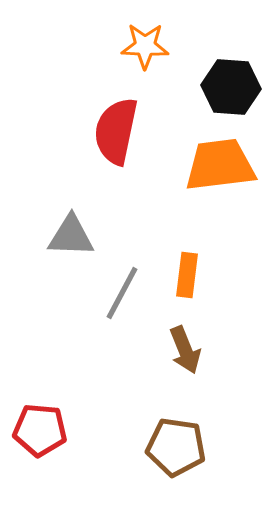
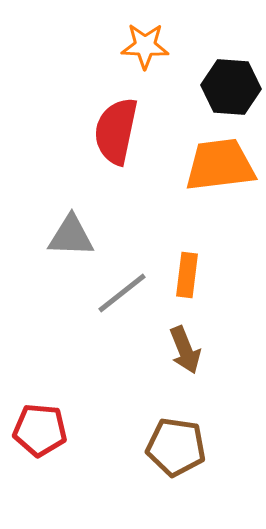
gray line: rotated 24 degrees clockwise
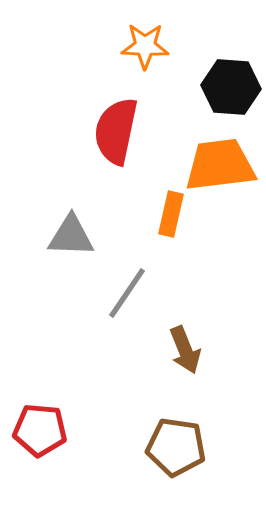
orange rectangle: moved 16 px left, 61 px up; rotated 6 degrees clockwise
gray line: moved 5 px right; rotated 18 degrees counterclockwise
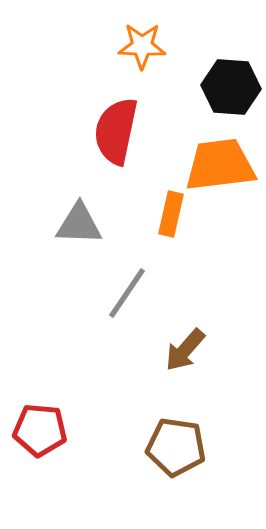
orange star: moved 3 px left
gray triangle: moved 8 px right, 12 px up
brown arrow: rotated 63 degrees clockwise
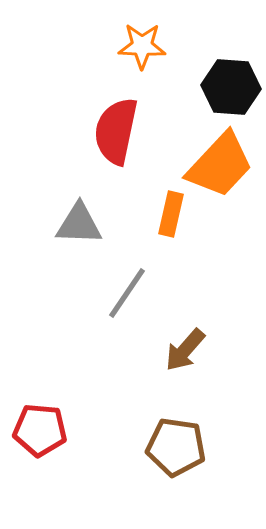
orange trapezoid: rotated 140 degrees clockwise
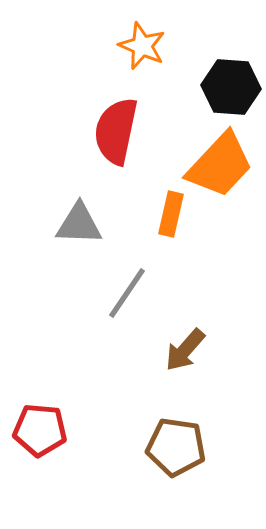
orange star: rotated 21 degrees clockwise
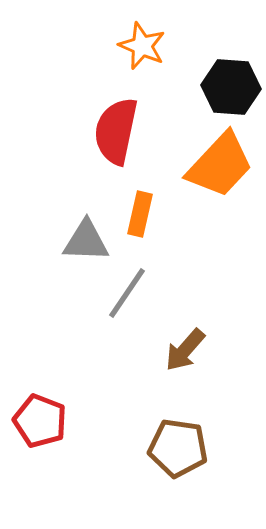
orange rectangle: moved 31 px left
gray triangle: moved 7 px right, 17 px down
red pentagon: moved 9 px up; rotated 16 degrees clockwise
brown pentagon: moved 2 px right, 1 px down
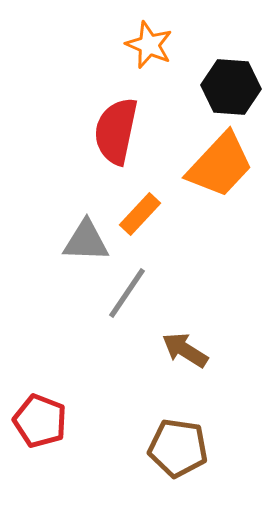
orange star: moved 7 px right, 1 px up
orange rectangle: rotated 30 degrees clockwise
brown arrow: rotated 81 degrees clockwise
